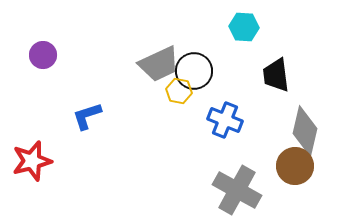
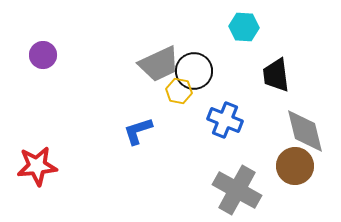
blue L-shape: moved 51 px right, 15 px down
gray diamond: rotated 27 degrees counterclockwise
red star: moved 5 px right, 5 px down; rotated 9 degrees clockwise
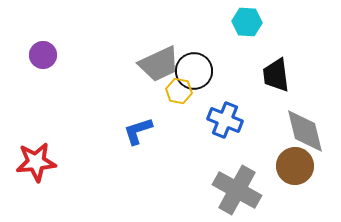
cyan hexagon: moved 3 px right, 5 px up
red star: moved 1 px left, 4 px up
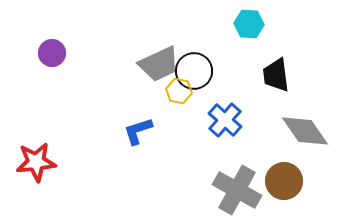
cyan hexagon: moved 2 px right, 2 px down
purple circle: moved 9 px right, 2 px up
blue cross: rotated 20 degrees clockwise
gray diamond: rotated 21 degrees counterclockwise
brown circle: moved 11 px left, 15 px down
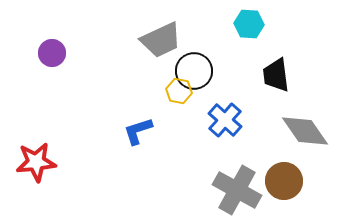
gray trapezoid: moved 2 px right, 24 px up
